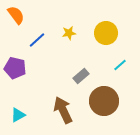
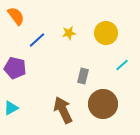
orange semicircle: moved 1 px down
cyan line: moved 2 px right
gray rectangle: moved 2 px right; rotated 35 degrees counterclockwise
brown circle: moved 1 px left, 3 px down
cyan triangle: moved 7 px left, 7 px up
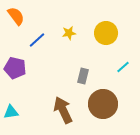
cyan line: moved 1 px right, 2 px down
cyan triangle: moved 4 px down; rotated 21 degrees clockwise
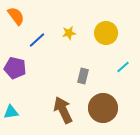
brown circle: moved 4 px down
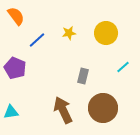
purple pentagon: rotated 10 degrees clockwise
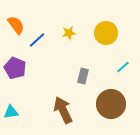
orange semicircle: moved 9 px down
brown circle: moved 8 px right, 4 px up
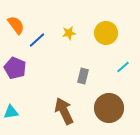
brown circle: moved 2 px left, 4 px down
brown arrow: moved 1 px right, 1 px down
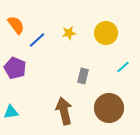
brown arrow: rotated 12 degrees clockwise
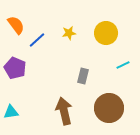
cyan line: moved 2 px up; rotated 16 degrees clockwise
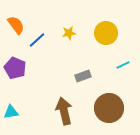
gray rectangle: rotated 56 degrees clockwise
